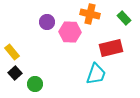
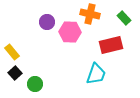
red rectangle: moved 3 px up
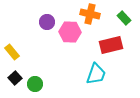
black square: moved 5 px down
